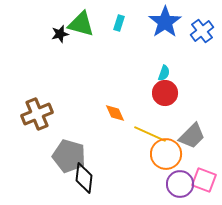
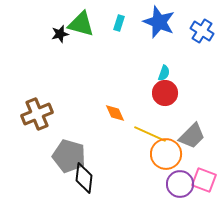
blue star: moved 6 px left; rotated 16 degrees counterclockwise
blue cross: rotated 20 degrees counterclockwise
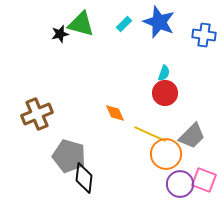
cyan rectangle: moved 5 px right, 1 px down; rotated 28 degrees clockwise
blue cross: moved 2 px right, 4 px down; rotated 25 degrees counterclockwise
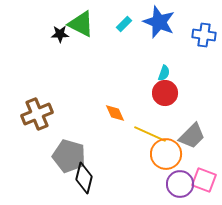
green triangle: rotated 12 degrees clockwise
black star: rotated 12 degrees clockwise
black diamond: rotated 8 degrees clockwise
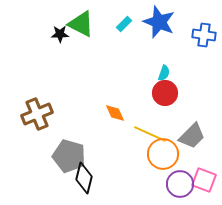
orange circle: moved 3 px left
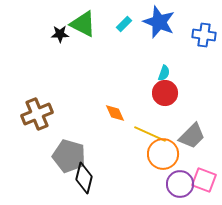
green triangle: moved 2 px right
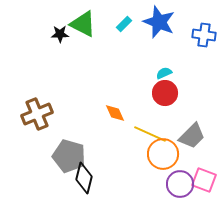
cyan semicircle: rotated 133 degrees counterclockwise
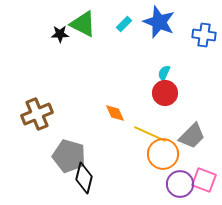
cyan semicircle: rotated 42 degrees counterclockwise
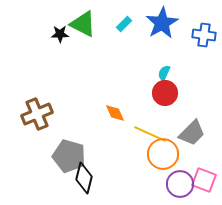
blue star: moved 3 px right, 1 px down; rotated 20 degrees clockwise
gray trapezoid: moved 3 px up
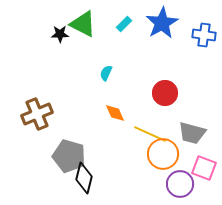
cyan semicircle: moved 58 px left
gray trapezoid: rotated 60 degrees clockwise
pink square: moved 12 px up
